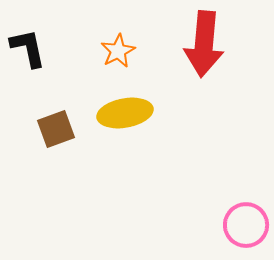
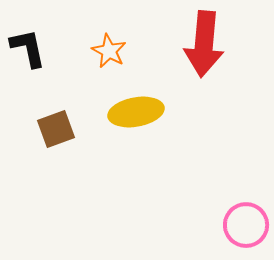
orange star: moved 9 px left; rotated 16 degrees counterclockwise
yellow ellipse: moved 11 px right, 1 px up
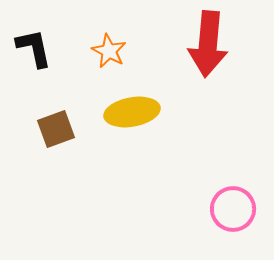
red arrow: moved 4 px right
black L-shape: moved 6 px right
yellow ellipse: moved 4 px left
pink circle: moved 13 px left, 16 px up
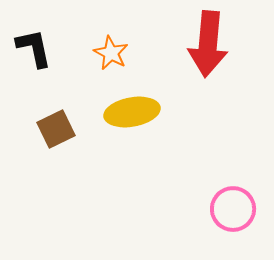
orange star: moved 2 px right, 2 px down
brown square: rotated 6 degrees counterclockwise
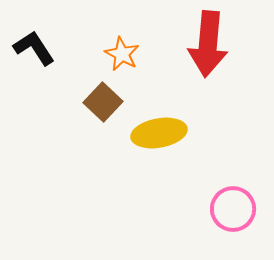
black L-shape: rotated 21 degrees counterclockwise
orange star: moved 11 px right, 1 px down
yellow ellipse: moved 27 px right, 21 px down
brown square: moved 47 px right, 27 px up; rotated 21 degrees counterclockwise
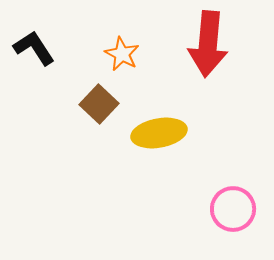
brown square: moved 4 px left, 2 px down
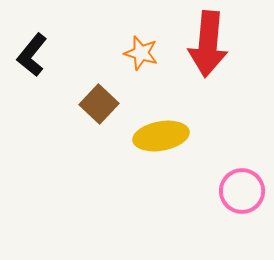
black L-shape: moved 2 px left, 7 px down; rotated 108 degrees counterclockwise
orange star: moved 19 px right, 1 px up; rotated 12 degrees counterclockwise
yellow ellipse: moved 2 px right, 3 px down
pink circle: moved 9 px right, 18 px up
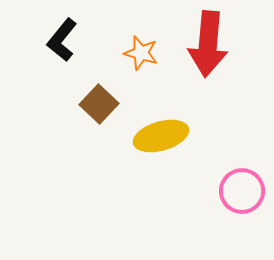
black L-shape: moved 30 px right, 15 px up
yellow ellipse: rotated 6 degrees counterclockwise
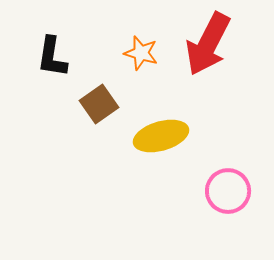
black L-shape: moved 10 px left, 17 px down; rotated 30 degrees counterclockwise
red arrow: rotated 22 degrees clockwise
brown square: rotated 12 degrees clockwise
pink circle: moved 14 px left
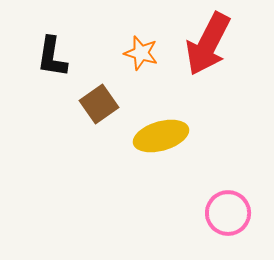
pink circle: moved 22 px down
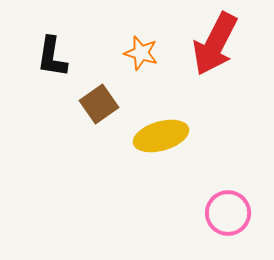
red arrow: moved 7 px right
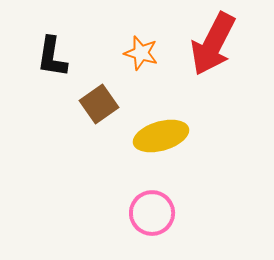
red arrow: moved 2 px left
pink circle: moved 76 px left
